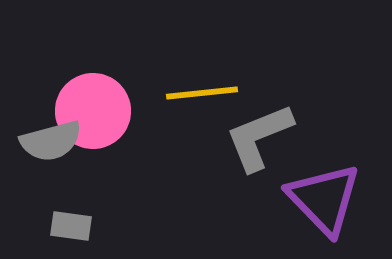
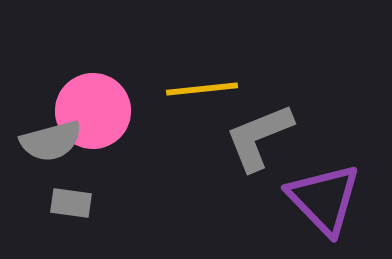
yellow line: moved 4 px up
gray rectangle: moved 23 px up
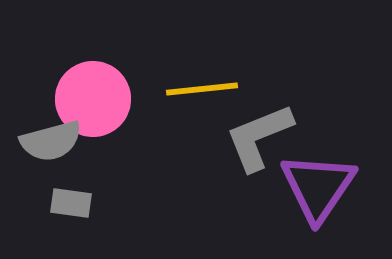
pink circle: moved 12 px up
purple triangle: moved 6 px left, 12 px up; rotated 18 degrees clockwise
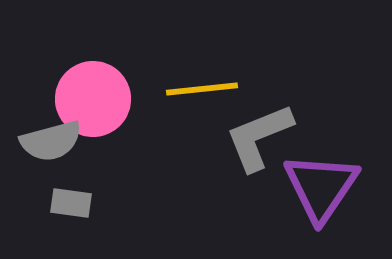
purple triangle: moved 3 px right
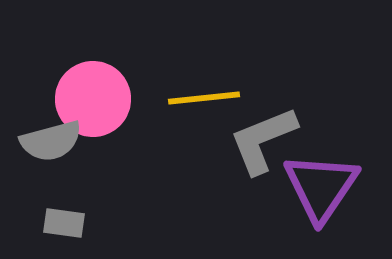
yellow line: moved 2 px right, 9 px down
gray L-shape: moved 4 px right, 3 px down
gray rectangle: moved 7 px left, 20 px down
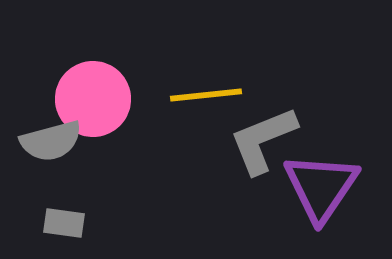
yellow line: moved 2 px right, 3 px up
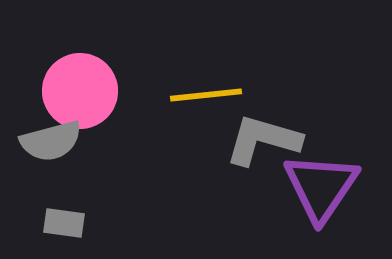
pink circle: moved 13 px left, 8 px up
gray L-shape: rotated 38 degrees clockwise
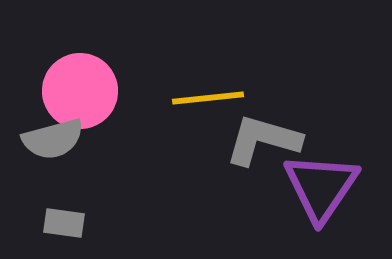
yellow line: moved 2 px right, 3 px down
gray semicircle: moved 2 px right, 2 px up
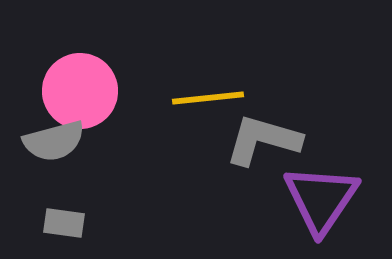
gray semicircle: moved 1 px right, 2 px down
purple triangle: moved 12 px down
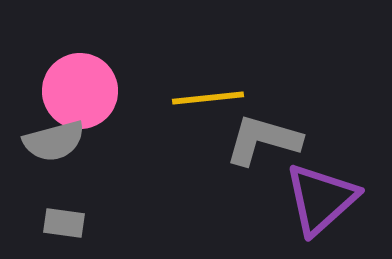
purple triangle: rotated 14 degrees clockwise
